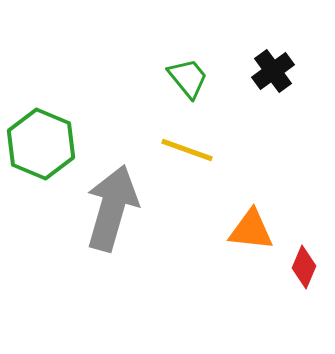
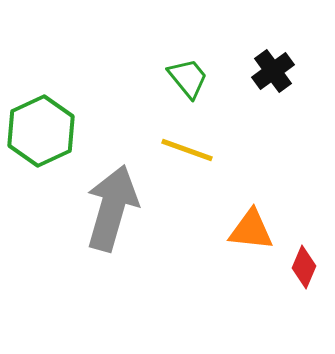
green hexagon: moved 13 px up; rotated 12 degrees clockwise
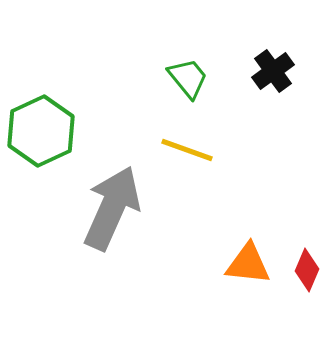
gray arrow: rotated 8 degrees clockwise
orange triangle: moved 3 px left, 34 px down
red diamond: moved 3 px right, 3 px down
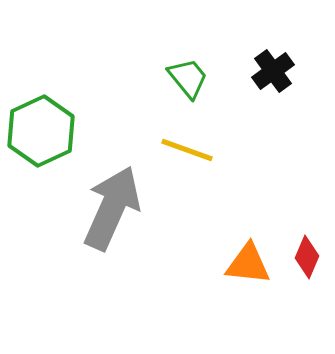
red diamond: moved 13 px up
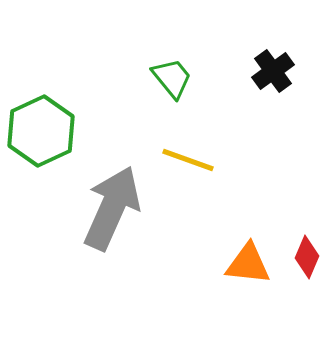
green trapezoid: moved 16 px left
yellow line: moved 1 px right, 10 px down
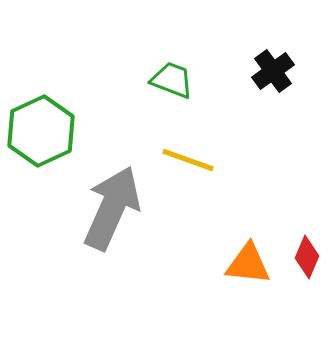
green trapezoid: moved 2 px down; rotated 30 degrees counterclockwise
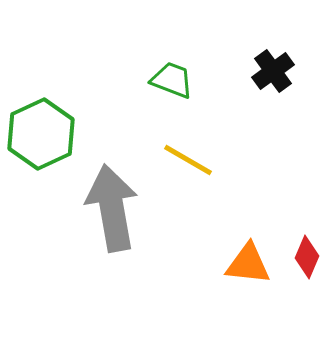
green hexagon: moved 3 px down
yellow line: rotated 10 degrees clockwise
gray arrow: rotated 34 degrees counterclockwise
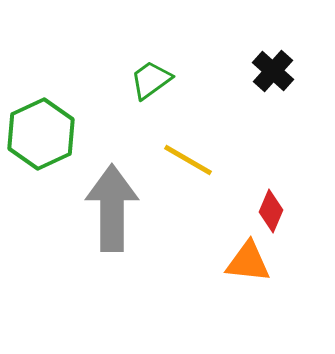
black cross: rotated 12 degrees counterclockwise
green trapezoid: moved 21 px left; rotated 57 degrees counterclockwise
gray arrow: rotated 10 degrees clockwise
red diamond: moved 36 px left, 46 px up
orange triangle: moved 2 px up
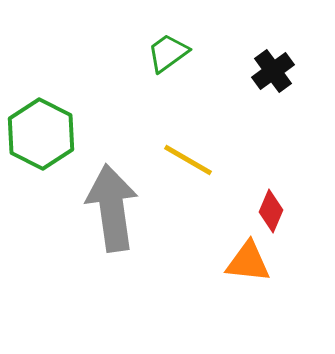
black cross: rotated 12 degrees clockwise
green trapezoid: moved 17 px right, 27 px up
green hexagon: rotated 8 degrees counterclockwise
gray arrow: rotated 8 degrees counterclockwise
